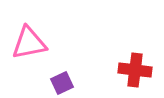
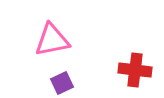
pink triangle: moved 23 px right, 3 px up
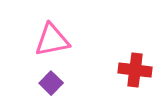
purple square: moved 11 px left; rotated 20 degrees counterclockwise
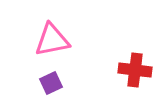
purple square: rotated 20 degrees clockwise
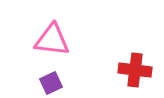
pink triangle: rotated 18 degrees clockwise
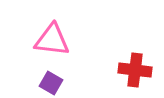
purple square: rotated 35 degrees counterclockwise
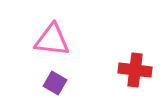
purple square: moved 4 px right
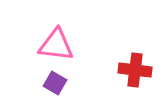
pink triangle: moved 4 px right, 5 px down
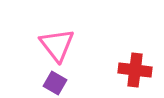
pink triangle: moved 1 px right; rotated 45 degrees clockwise
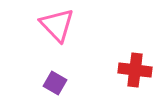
pink triangle: moved 20 px up; rotated 6 degrees counterclockwise
